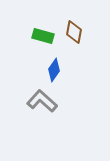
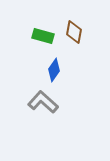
gray L-shape: moved 1 px right, 1 px down
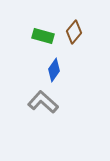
brown diamond: rotated 30 degrees clockwise
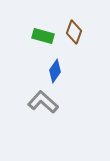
brown diamond: rotated 20 degrees counterclockwise
blue diamond: moved 1 px right, 1 px down
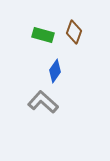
green rectangle: moved 1 px up
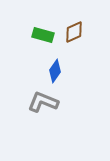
brown diamond: rotated 45 degrees clockwise
gray L-shape: rotated 20 degrees counterclockwise
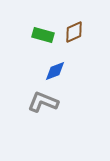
blue diamond: rotated 35 degrees clockwise
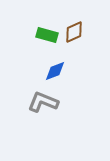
green rectangle: moved 4 px right
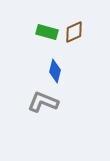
green rectangle: moved 3 px up
blue diamond: rotated 55 degrees counterclockwise
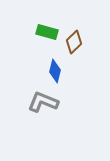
brown diamond: moved 10 px down; rotated 20 degrees counterclockwise
